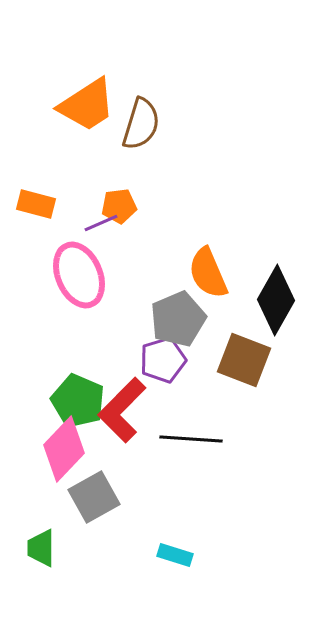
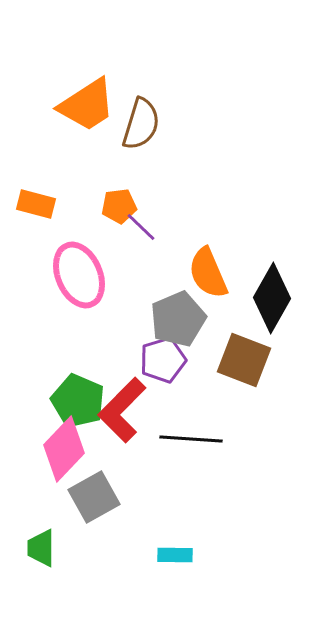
purple line: moved 40 px right, 4 px down; rotated 68 degrees clockwise
black diamond: moved 4 px left, 2 px up
cyan rectangle: rotated 16 degrees counterclockwise
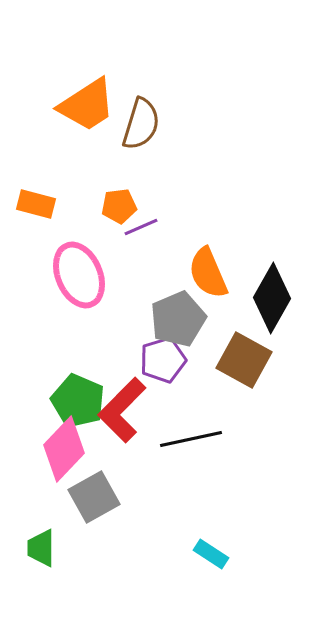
purple line: rotated 68 degrees counterclockwise
brown square: rotated 8 degrees clockwise
black line: rotated 16 degrees counterclockwise
cyan rectangle: moved 36 px right, 1 px up; rotated 32 degrees clockwise
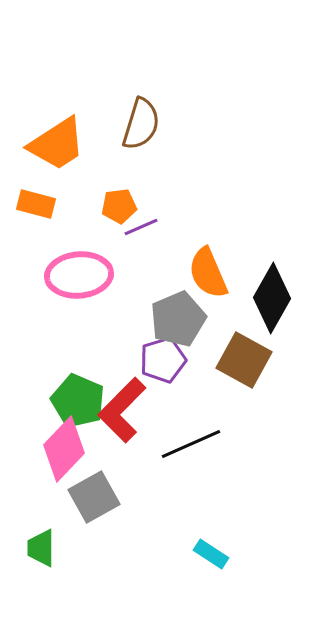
orange trapezoid: moved 30 px left, 39 px down
pink ellipse: rotated 72 degrees counterclockwise
black line: moved 5 px down; rotated 12 degrees counterclockwise
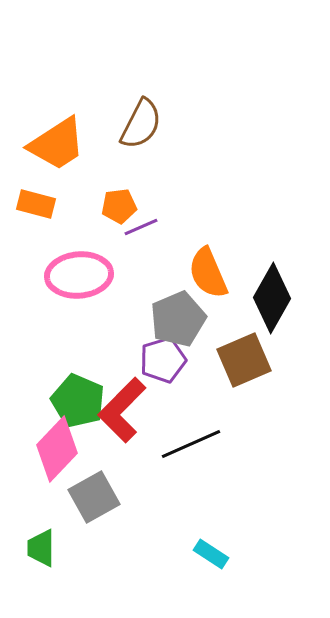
brown semicircle: rotated 10 degrees clockwise
brown square: rotated 38 degrees clockwise
pink diamond: moved 7 px left
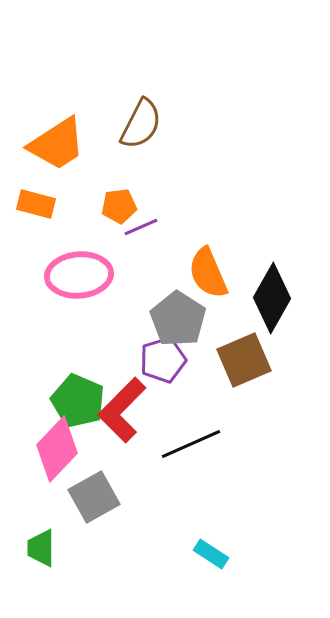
gray pentagon: rotated 16 degrees counterclockwise
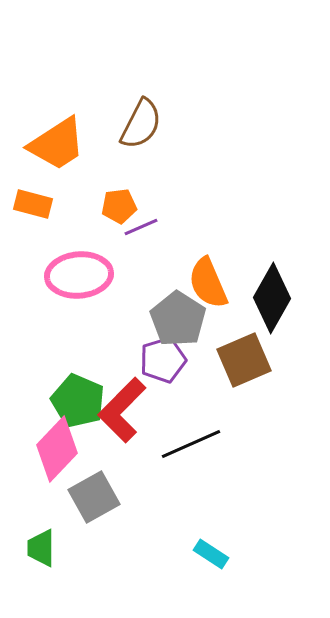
orange rectangle: moved 3 px left
orange semicircle: moved 10 px down
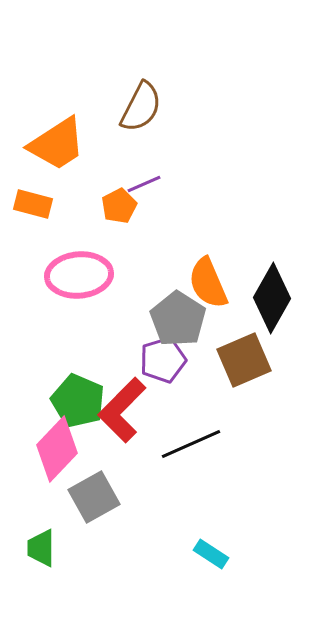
brown semicircle: moved 17 px up
orange pentagon: rotated 20 degrees counterclockwise
purple line: moved 3 px right, 43 px up
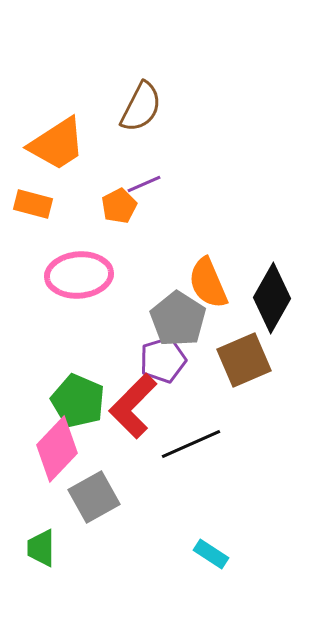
red L-shape: moved 11 px right, 4 px up
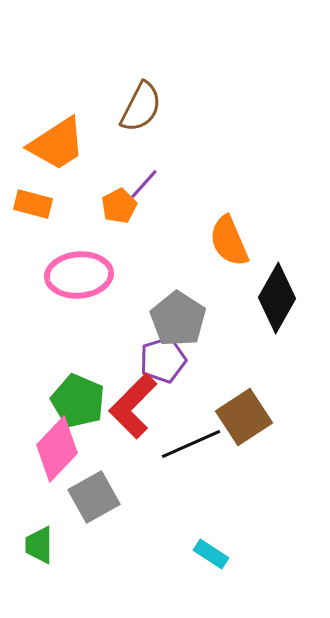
purple line: rotated 24 degrees counterclockwise
orange semicircle: moved 21 px right, 42 px up
black diamond: moved 5 px right
brown square: moved 57 px down; rotated 10 degrees counterclockwise
green trapezoid: moved 2 px left, 3 px up
